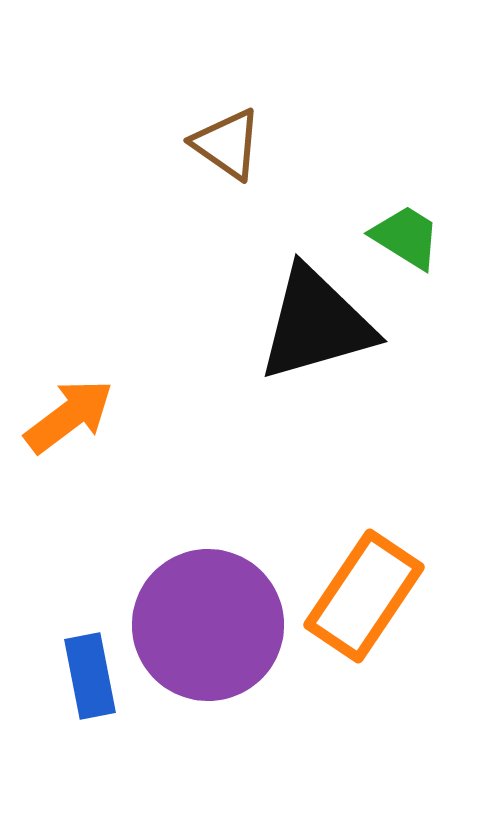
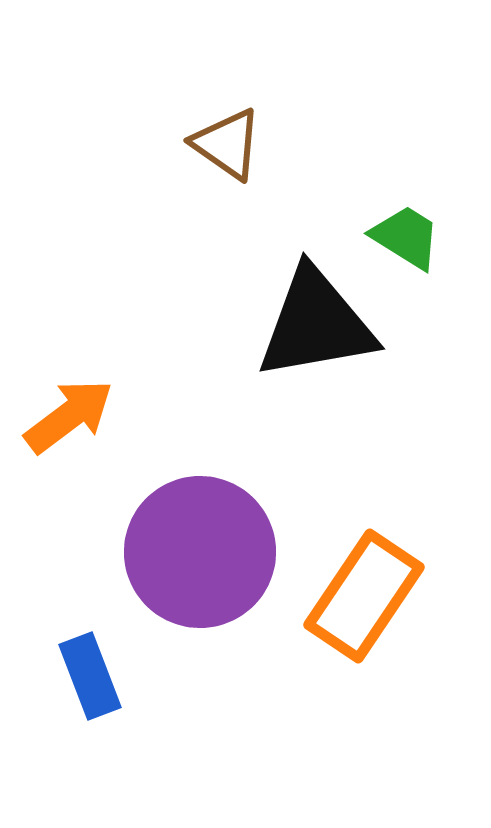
black triangle: rotated 6 degrees clockwise
purple circle: moved 8 px left, 73 px up
blue rectangle: rotated 10 degrees counterclockwise
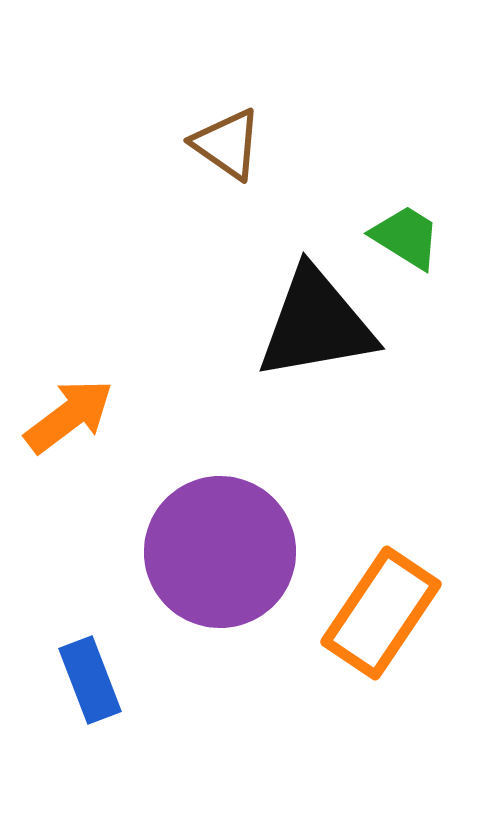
purple circle: moved 20 px right
orange rectangle: moved 17 px right, 17 px down
blue rectangle: moved 4 px down
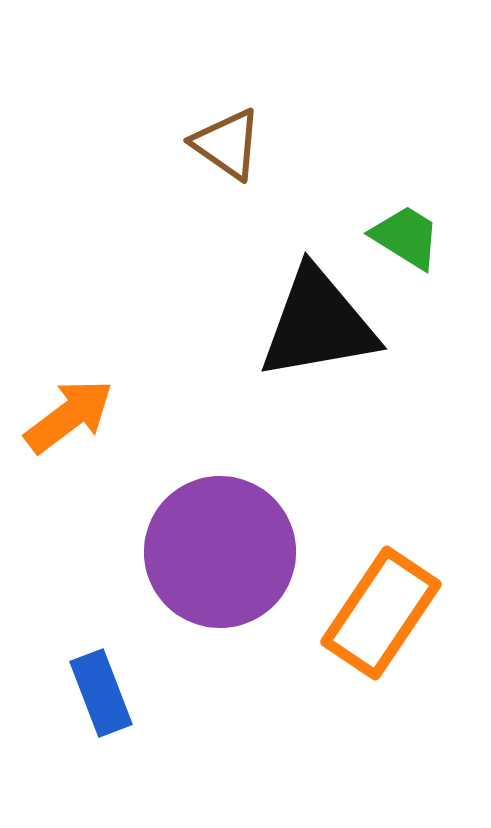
black triangle: moved 2 px right
blue rectangle: moved 11 px right, 13 px down
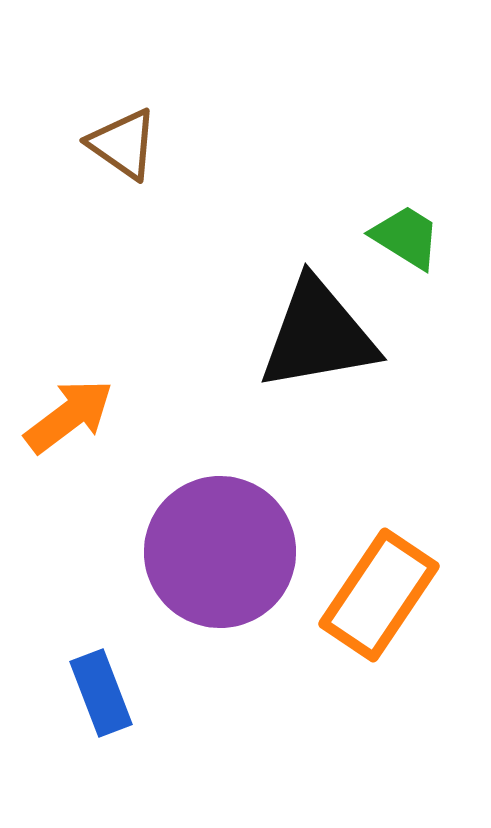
brown triangle: moved 104 px left
black triangle: moved 11 px down
orange rectangle: moved 2 px left, 18 px up
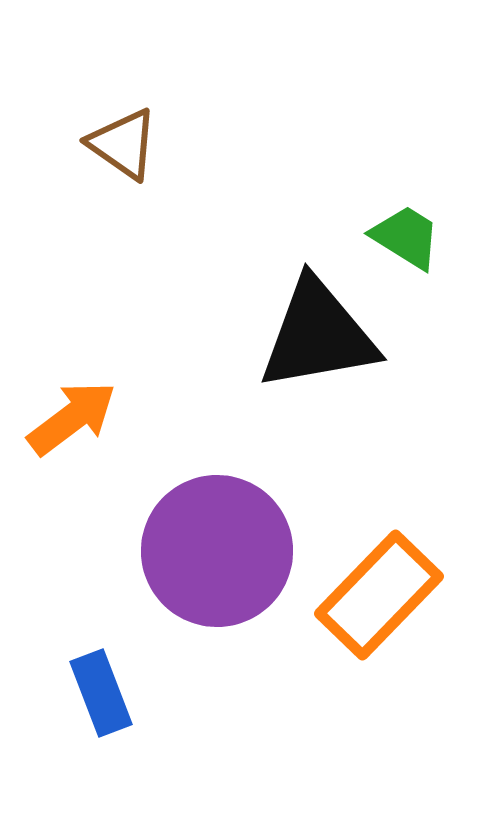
orange arrow: moved 3 px right, 2 px down
purple circle: moved 3 px left, 1 px up
orange rectangle: rotated 10 degrees clockwise
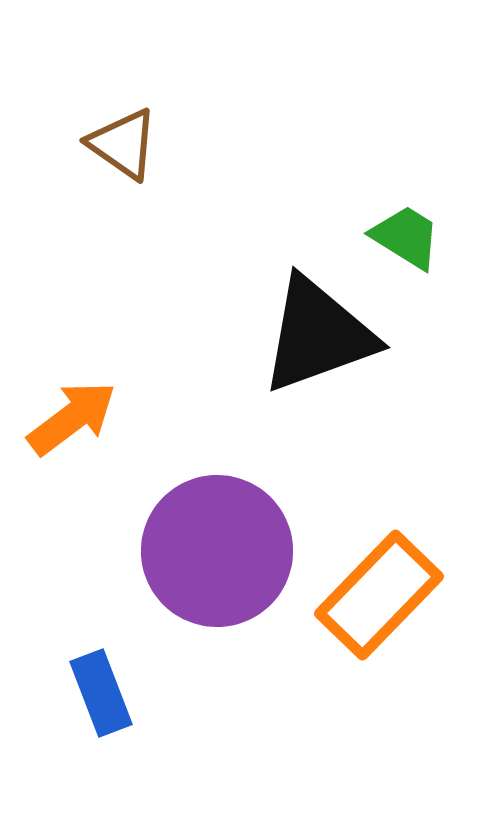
black triangle: rotated 10 degrees counterclockwise
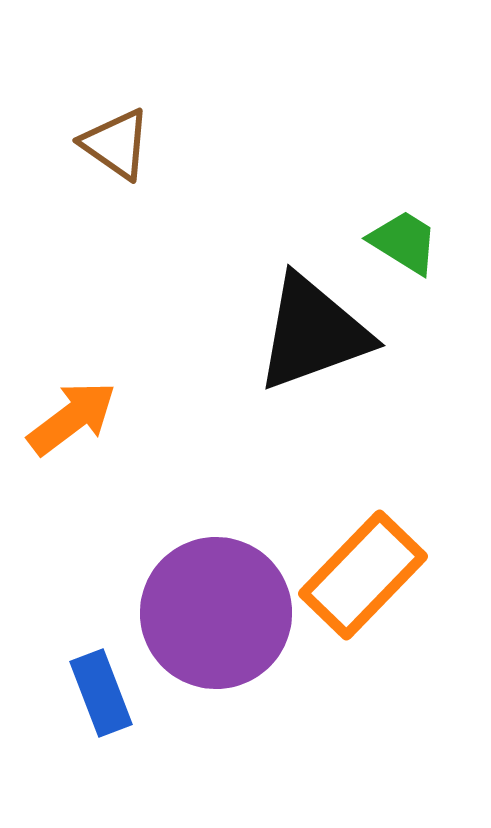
brown triangle: moved 7 px left
green trapezoid: moved 2 px left, 5 px down
black triangle: moved 5 px left, 2 px up
purple circle: moved 1 px left, 62 px down
orange rectangle: moved 16 px left, 20 px up
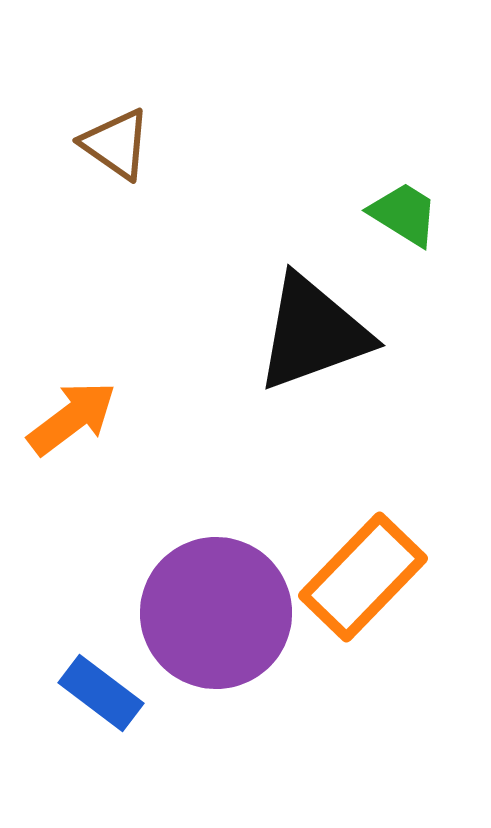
green trapezoid: moved 28 px up
orange rectangle: moved 2 px down
blue rectangle: rotated 32 degrees counterclockwise
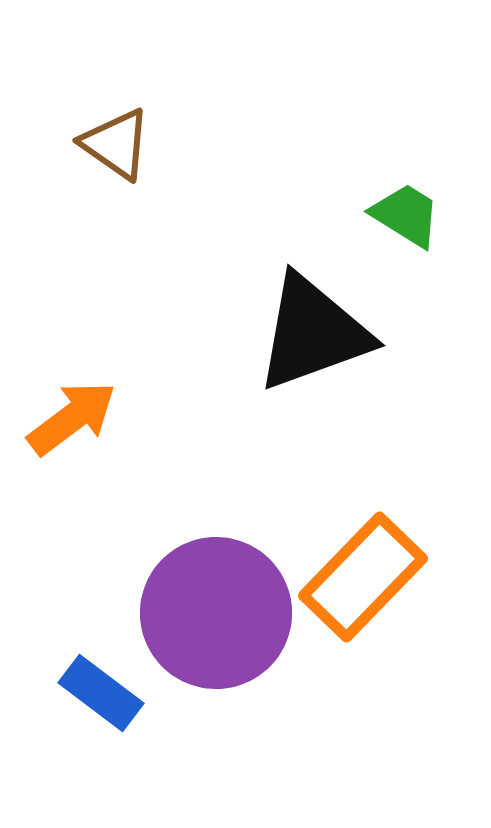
green trapezoid: moved 2 px right, 1 px down
